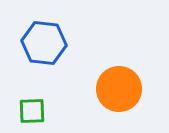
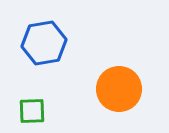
blue hexagon: rotated 15 degrees counterclockwise
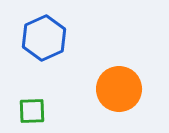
blue hexagon: moved 5 px up; rotated 15 degrees counterclockwise
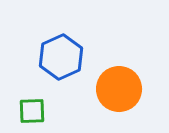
blue hexagon: moved 17 px right, 19 px down
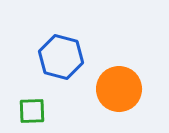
blue hexagon: rotated 21 degrees counterclockwise
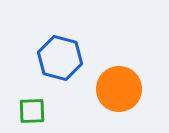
blue hexagon: moved 1 px left, 1 px down
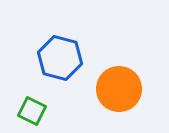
green square: rotated 28 degrees clockwise
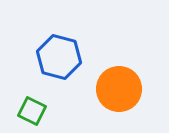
blue hexagon: moved 1 px left, 1 px up
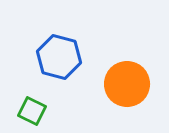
orange circle: moved 8 px right, 5 px up
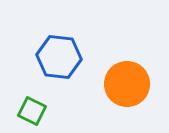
blue hexagon: rotated 9 degrees counterclockwise
